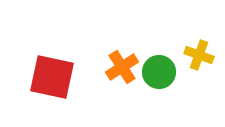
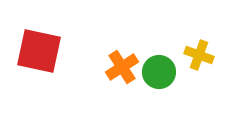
red square: moved 13 px left, 26 px up
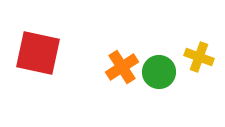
red square: moved 1 px left, 2 px down
yellow cross: moved 2 px down
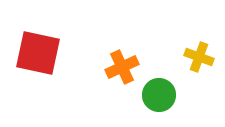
orange cross: rotated 8 degrees clockwise
green circle: moved 23 px down
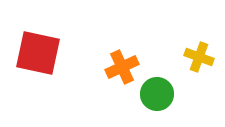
green circle: moved 2 px left, 1 px up
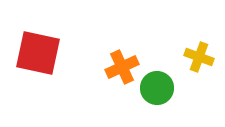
green circle: moved 6 px up
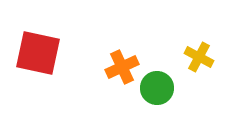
yellow cross: rotated 8 degrees clockwise
